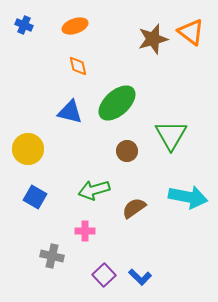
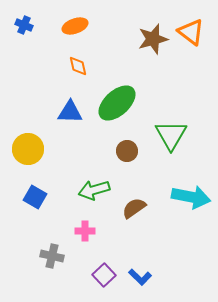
blue triangle: rotated 12 degrees counterclockwise
cyan arrow: moved 3 px right
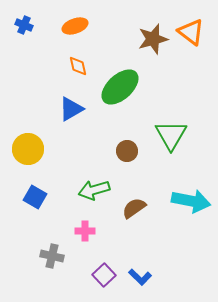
green ellipse: moved 3 px right, 16 px up
blue triangle: moved 1 px right, 3 px up; rotated 32 degrees counterclockwise
cyan arrow: moved 4 px down
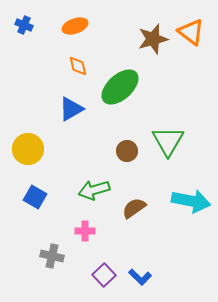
green triangle: moved 3 px left, 6 px down
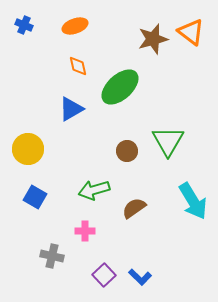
cyan arrow: moved 2 px right; rotated 48 degrees clockwise
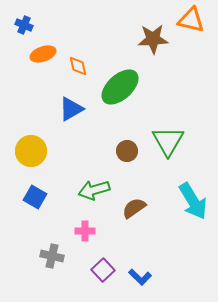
orange ellipse: moved 32 px left, 28 px down
orange triangle: moved 12 px up; rotated 24 degrees counterclockwise
brown star: rotated 12 degrees clockwise
yellow circle: moved 3 px right, 2 px down
purple square: moved 1 px left, 5 px up
